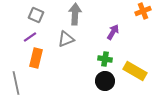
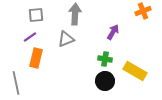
gray square: rotated 28 degrees counterclockwise
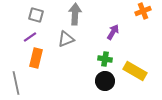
gray square: rotated 21 degrees clockwise
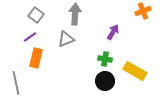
gray square: rotated 21 degrees clockwise
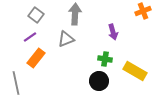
purple arrow: rotated 133 degrees clockwise
orange rectangle: rotated 24 degrees clockwise
black circle: moved 6 px left
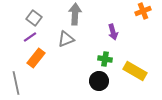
gray square: moved 2 px left, 3 px down
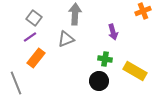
gray line: rotated 10 degrees counterclockwise
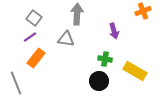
gray arrow: moved 2 px right
purple arrow: moved 1 px right, 1 px up
gray triangle: rotated 30 degrees clockwise
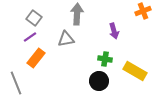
gray triangle: rotated 18 degrees counterclockwise
